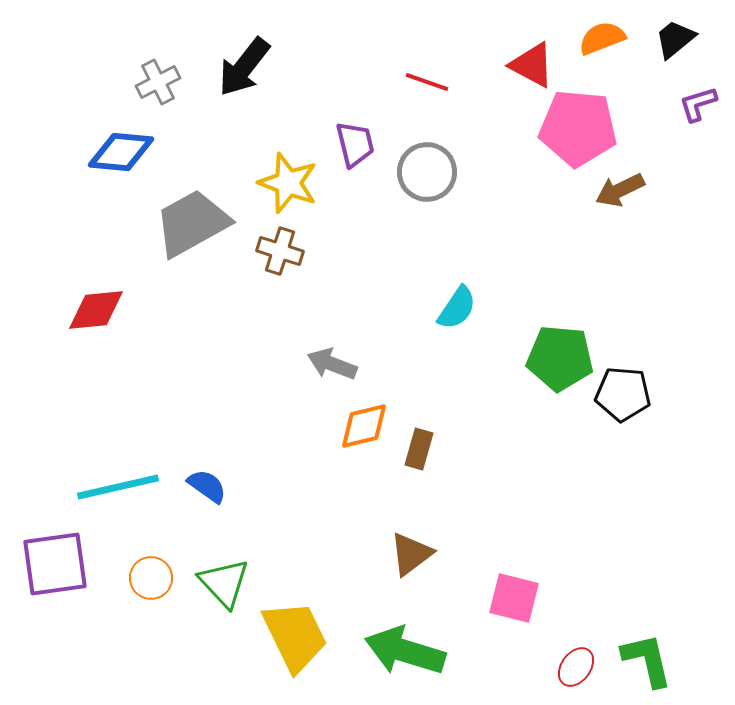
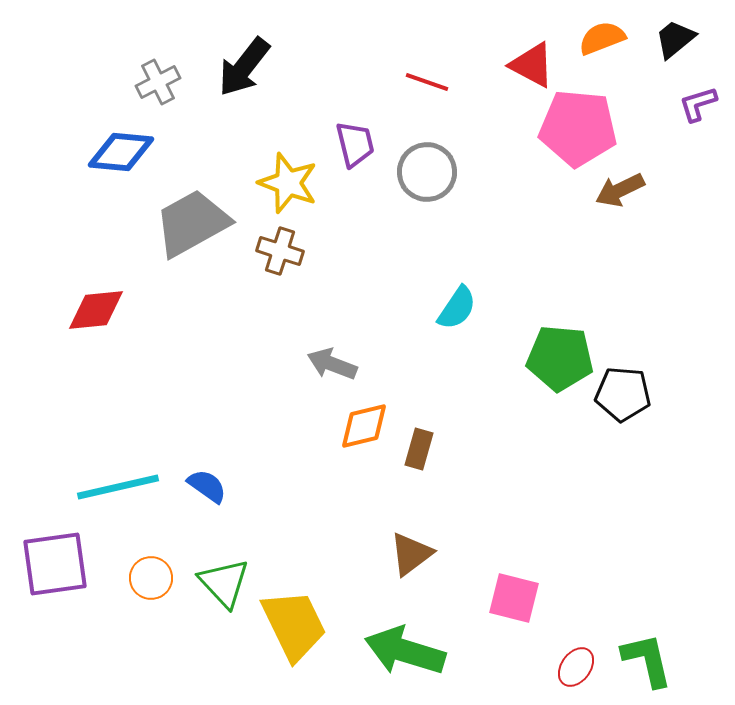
yellow trapezoid: moved 1 px left, 11 px up
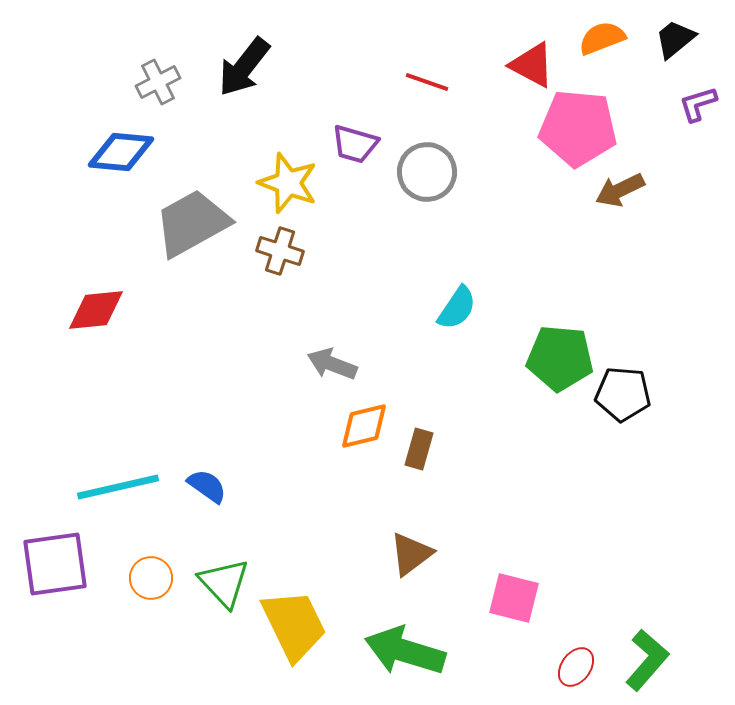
purple trapezoid: rotated 120 degrees clockwise
green L-shape: rotated 54 degrees clockwise
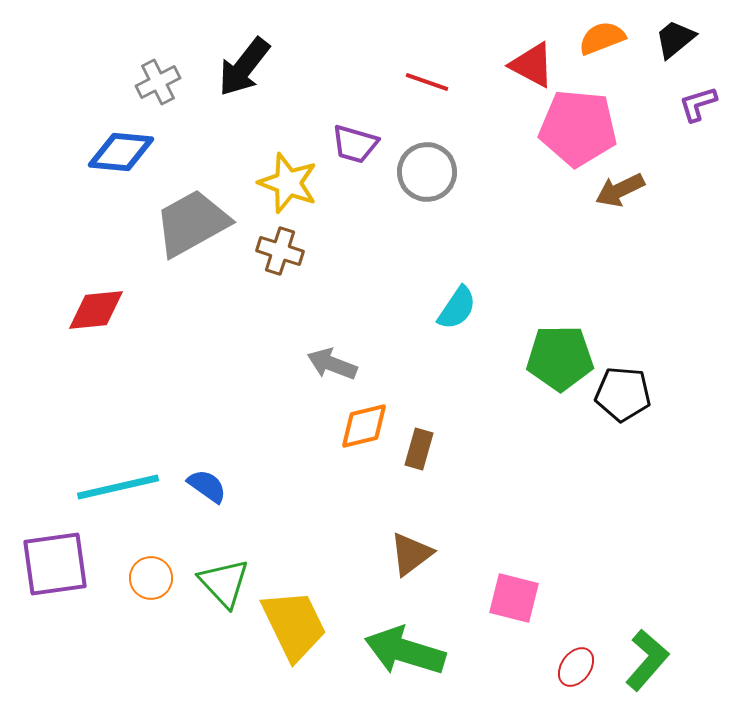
green pentagon: rotated 6 degrees counterclockwise
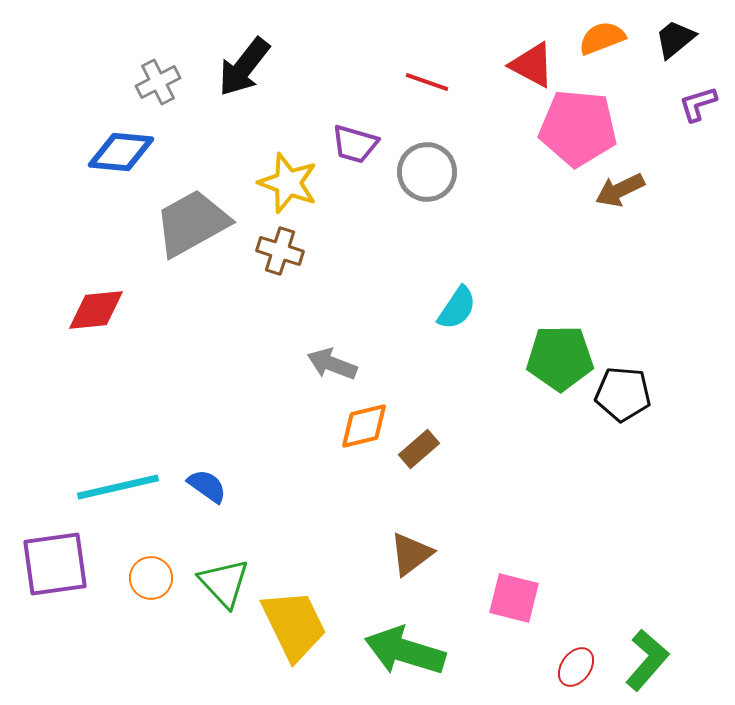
brown rectangle: rotated 33 degrees clockwise
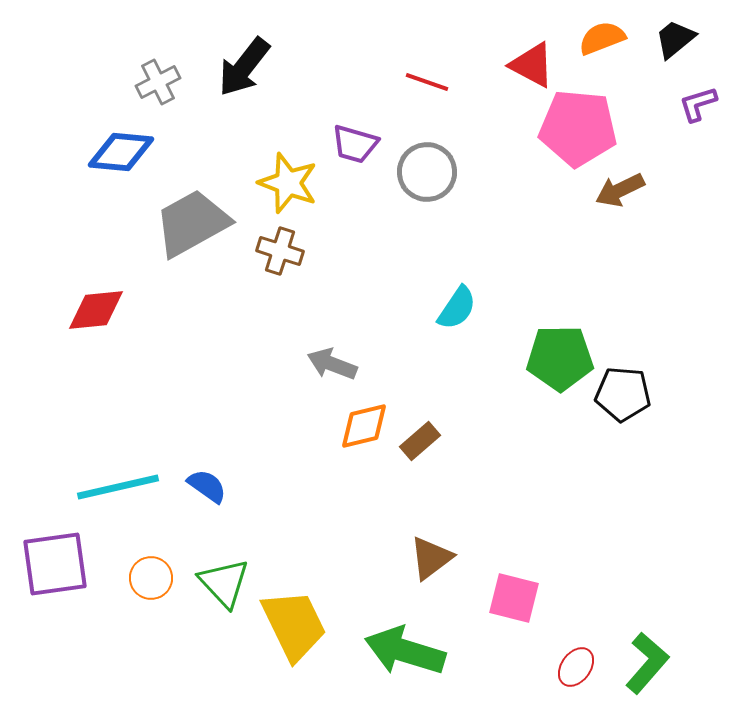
brown rectangle: moved 1 px right, 8 px up
brown triangle: moved 20 px right, 4 px down
green L-shape: moved 3 px down
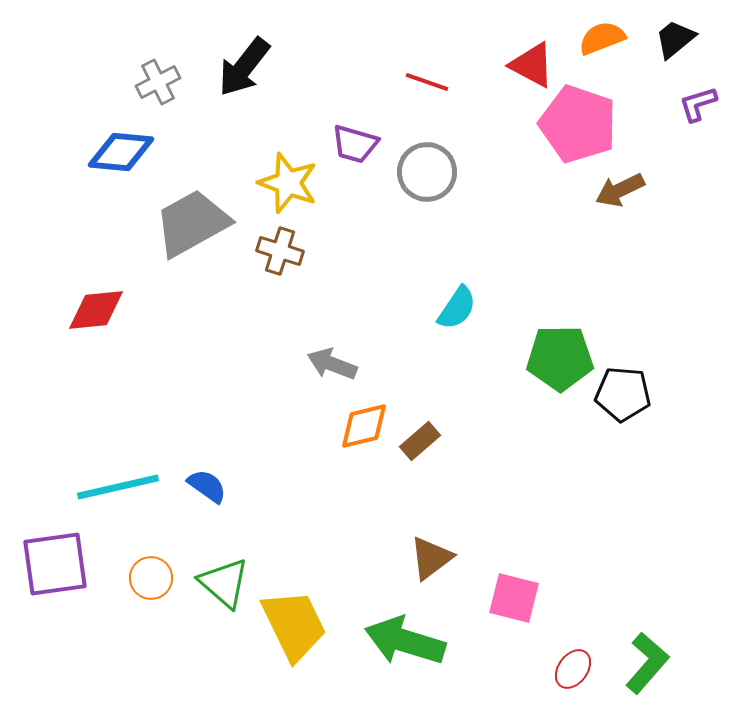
pink pentagon: moved 4 px up; rotated 14 degrees clockwise
green triangle: rotated 6 degrees counterclockwise
green arrow: moved 10 px up
red ellipse: moved 3 px left, 2 px down
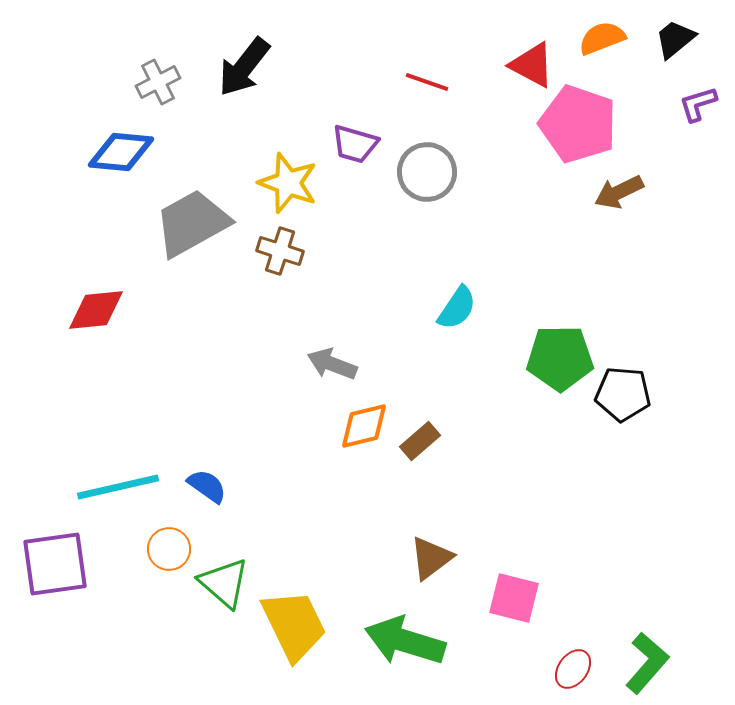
brown arrow: moved 1 px left, 2 px down
orange circle: moved 18 px right, 29 px up
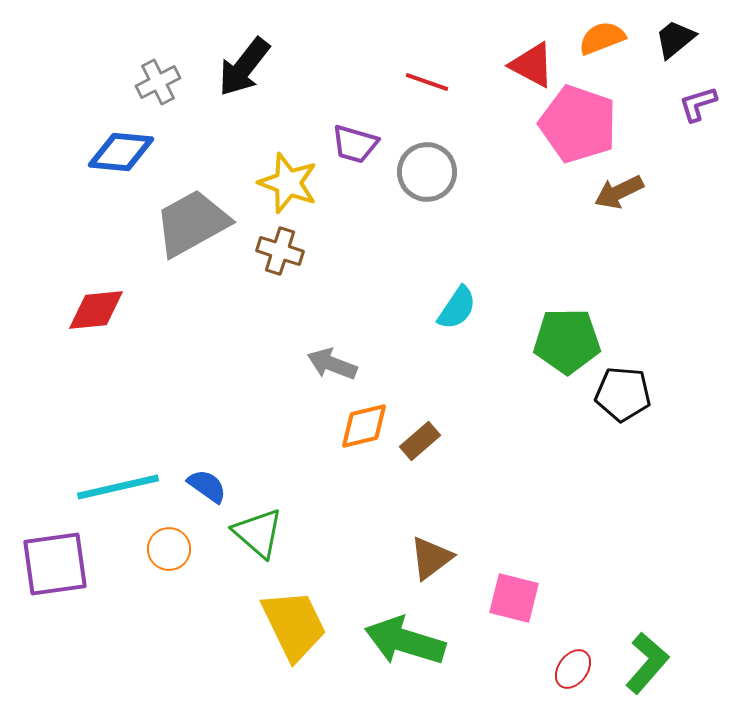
green pentagon: moved 7 px right, 17 px up
green triangle: moved 34 px right, 50 px up
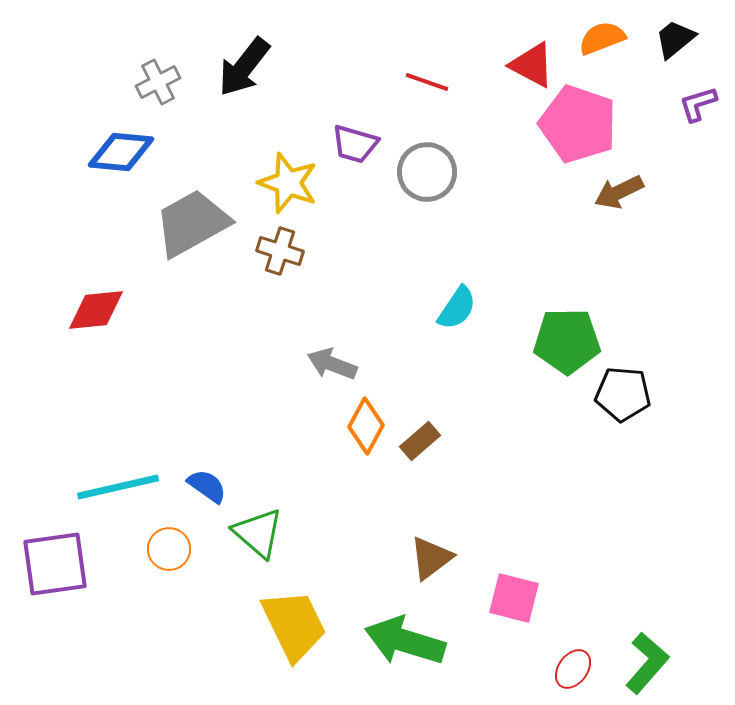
orange diamond: moved 2 px right; rotated 48 degrees counterclockwise
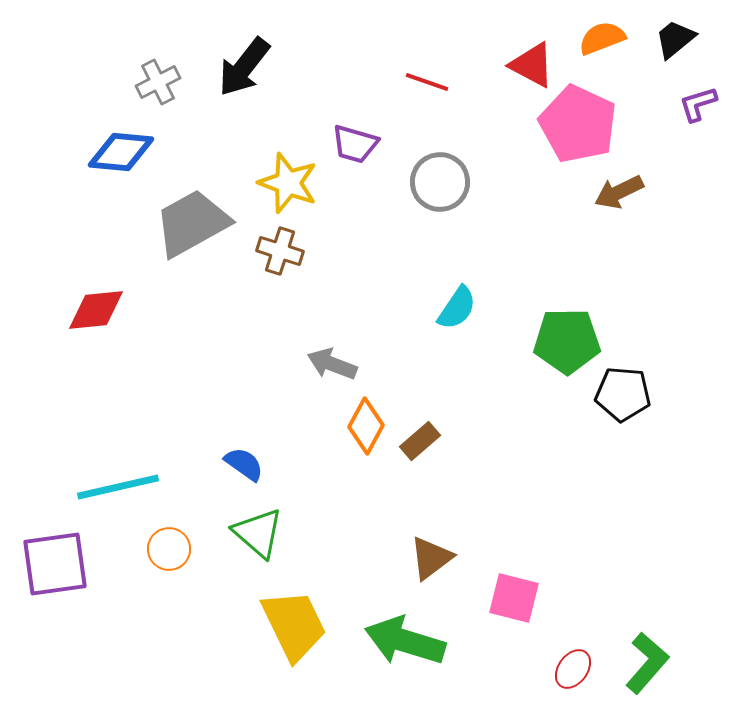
pink pentagon: rotated 6 degrees clockwise
gray circle: moved 13 px right, 10 px down
blue semicircle: moved 37 px right, 22 px up
